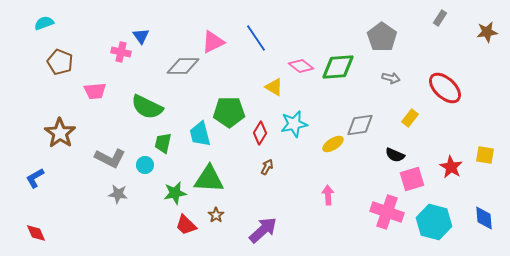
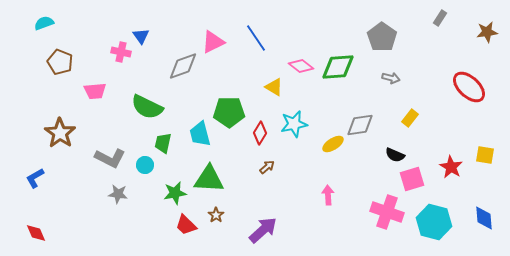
gray diamond at (183, 66): rotated 20 degrees counterclockwise
red ellipse at (445, 88): moved 24 px right, 1 px up
brown arrow at (267, 167): rotated 21 degrees clockwise
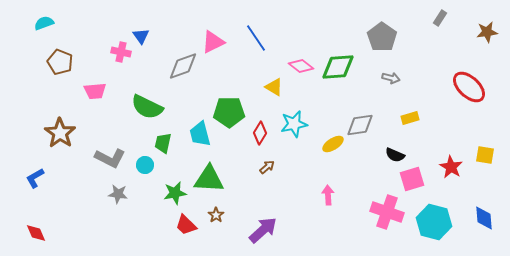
yellow rectangle at (410, 118): rotated 36 degrees clockwise
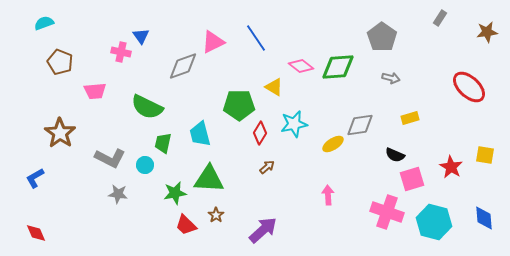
green pentagon at (229, 112): moved 10 px right, 7 px up
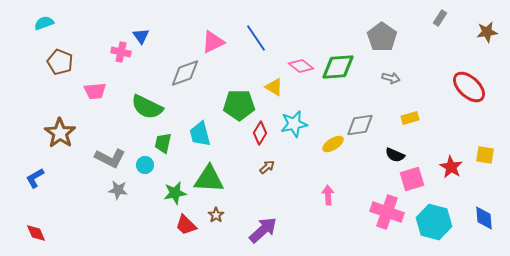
gray diamond at (183, 66): moved 2 px right, 7 px down
gray star at (118, 194): moved 4 px up
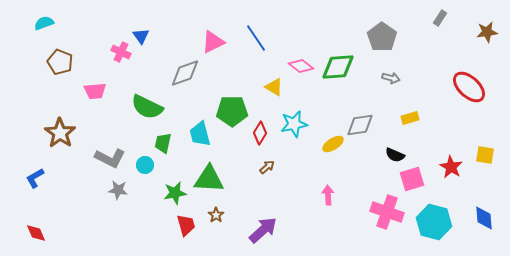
pink cross at (121, 52): rotated 12 degrees clockwise
green pentagon at (239, 105): moved 7 px left, 6 px down
red trapezoid at (186, 225): rotated 150 degrees counterclockwise
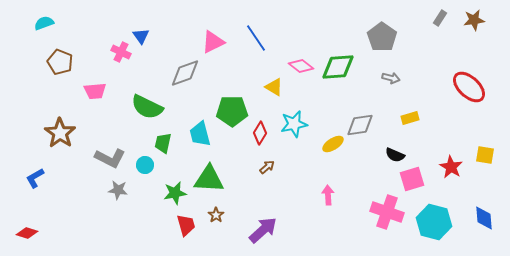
brown star at (487, 32): moved 13 px left, 12 px up
red diamond at (36, 233): moved 9 px left; rotated 50 degrees counterclockwise
